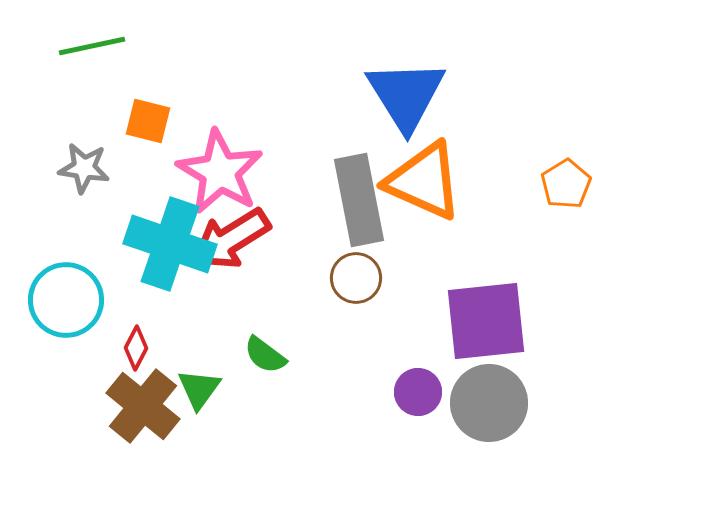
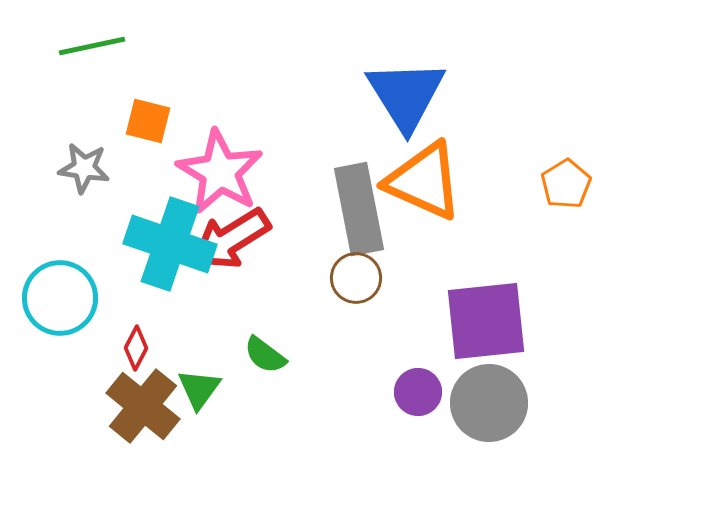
gray rectangle: moved 9 px down
cyan circle: moved 6 px left, 2 px up
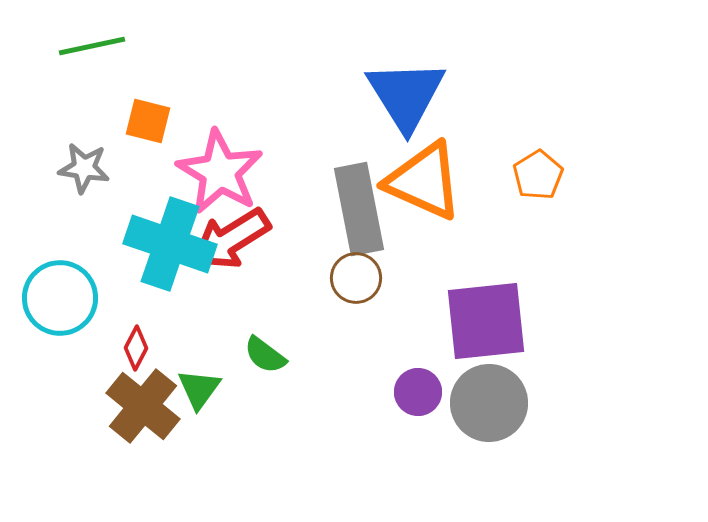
orange pentagon: moved 28 px left, 9 px up
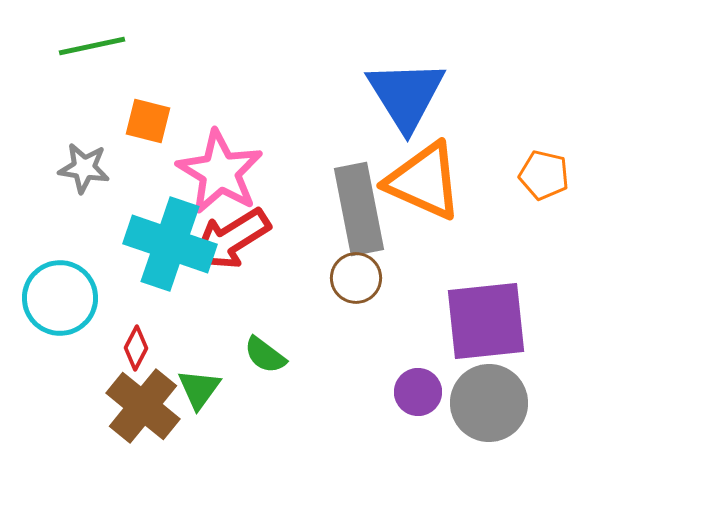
orange pentagon: moved 6 px right; rotated 27 degrees counterclockwise
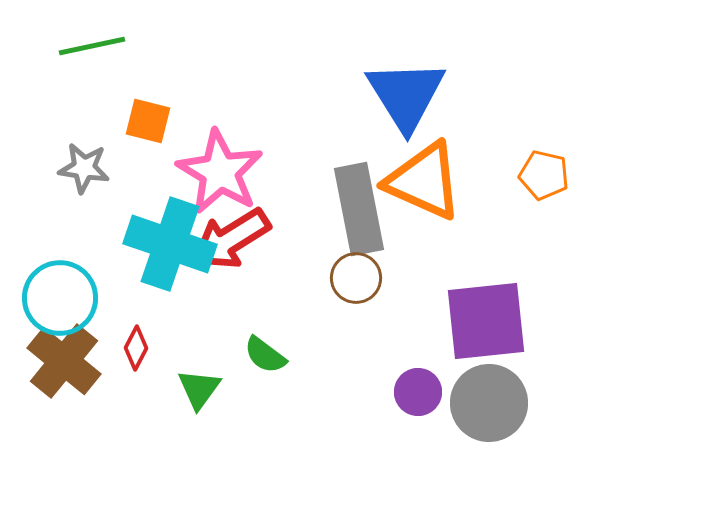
brown cross: moved 79 px left, 45 px up
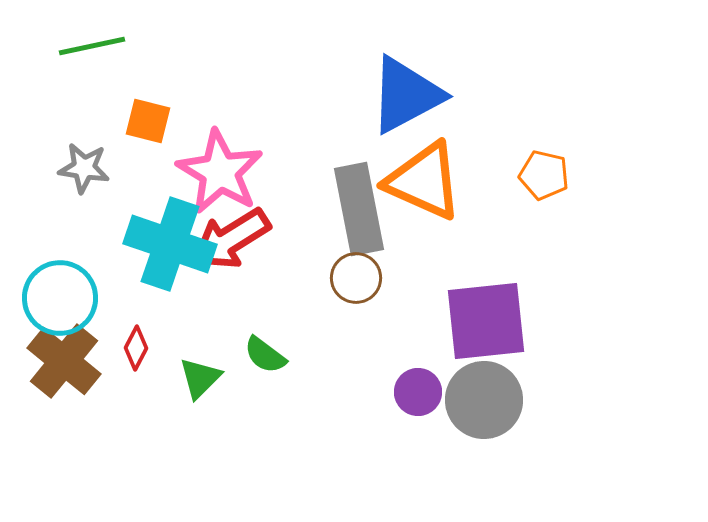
blue triangle: rotated 34 degrees clockwise
green triangle: moved 1 px right, 11 px up; rotated 9 degrees clockwise
gray circle: moved 5 px left, 3 px up
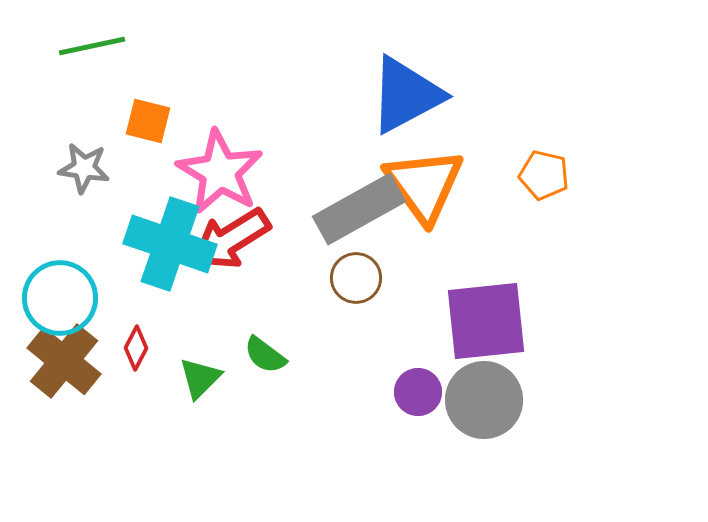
orange triangle: moved 4 px down; rotated 30 degrees clockwise
gray rectangle: rotated 72 degrees clockwise
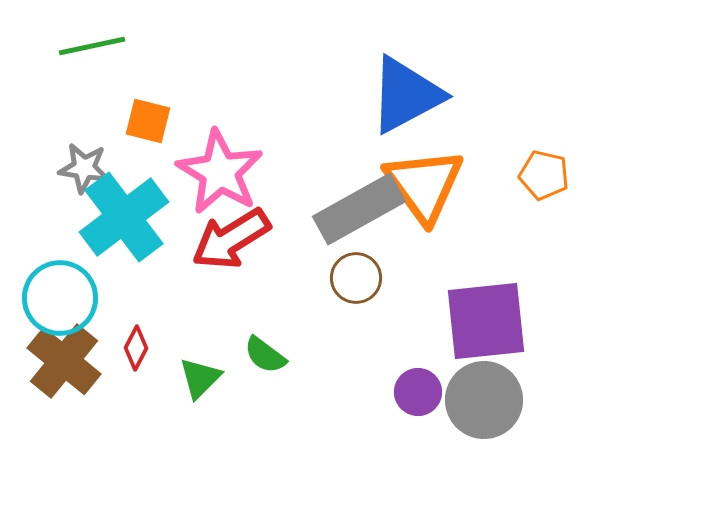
cyan cross: moved 46 px left, 27 px up; rotated 34 degrees clockwise
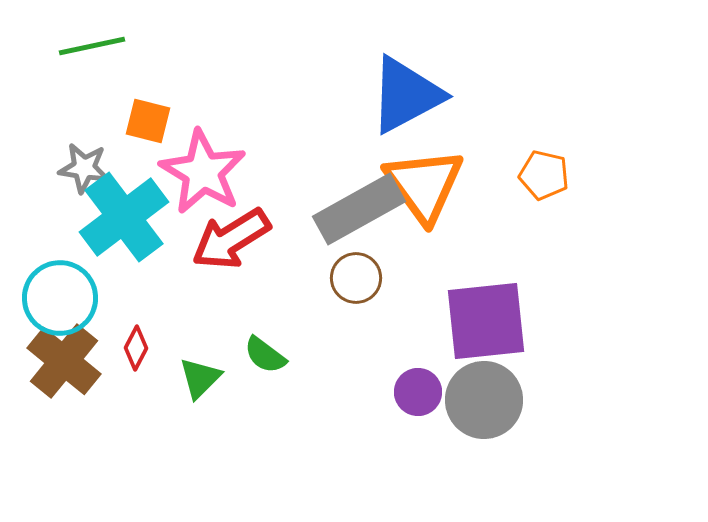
pink star: moved 17 px left
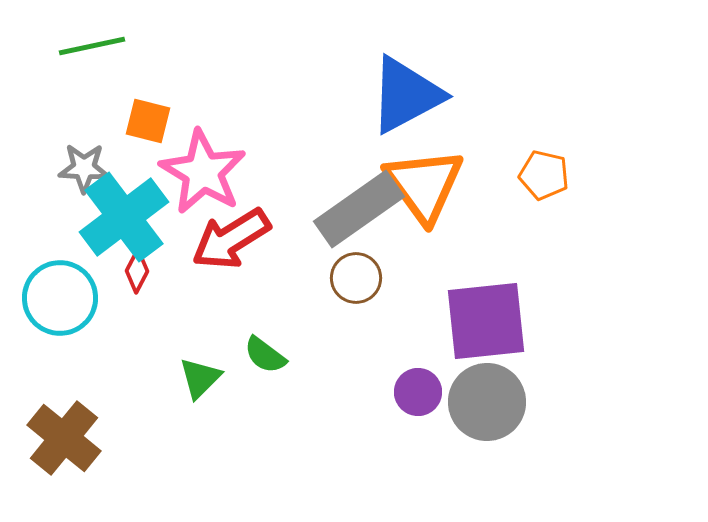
gray star: rotated 6 degrees counterclockwise
gray rectangle: rotated 6 degrees counterclockwise
red diamond: moved 1 px right, 77 px up
brown cross: moved 77 px down
gray circle: moved 3 px right, 2 px down
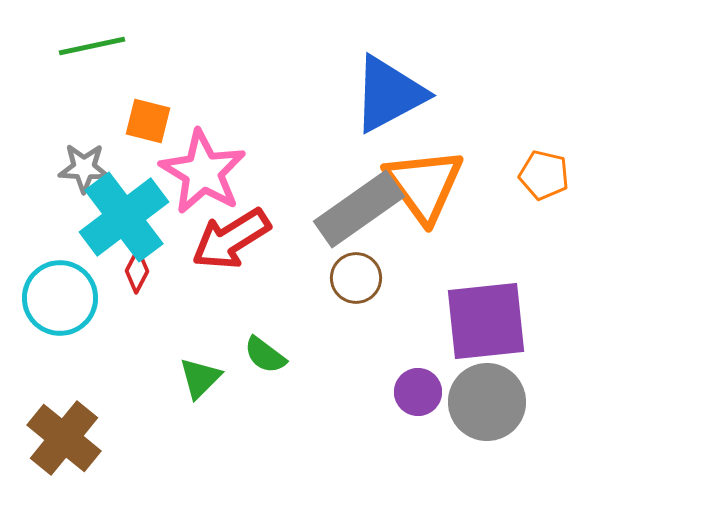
blue triangle: moved 17 px left, 1 px up
